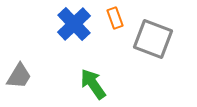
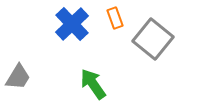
blue cross: moved 2 px left
gray square: rotated 18 degrees clockwise
gray trapezoid: moved 1 px left, 1 px down
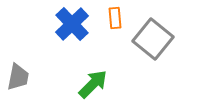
orange rectangle: rotated 15 degrees clockwise
gray trapezoid: rotated 20 degrees counterclockwise
green arrow: rotated 80 degrees clockwise
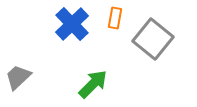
orange rectangle: rotated 15 degrees clockwise
gray trapezoid: rotated 144 degrees counterclockwise
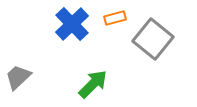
orange rectangle: rotated 65 degrees clockwise
